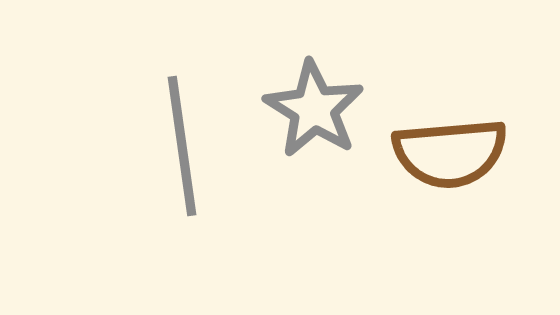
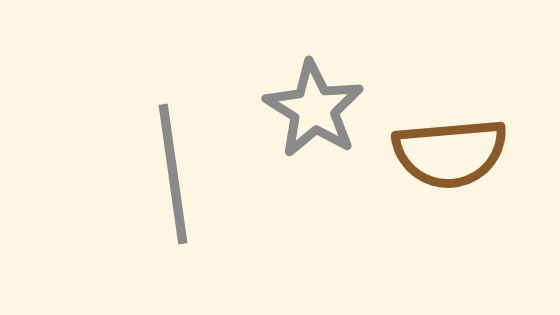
gray line: moved 9 px left, 28 px down
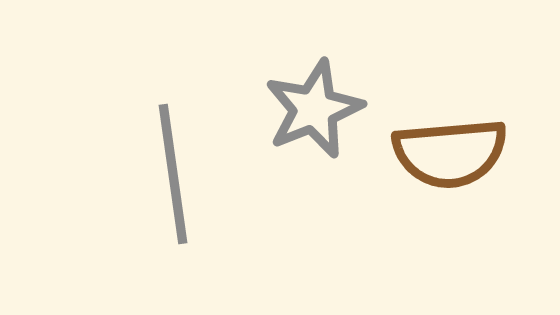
gray star: rotated 18 degrees clockwise
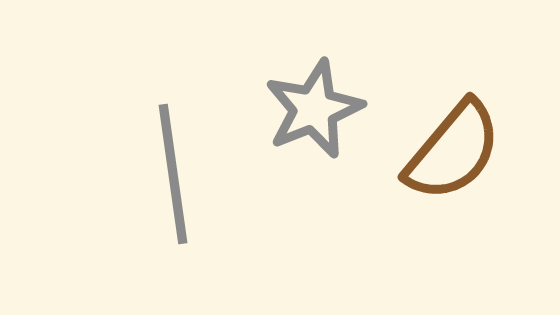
brown semicircle: moved 3 px right, 2 px up; rotated 45 degrees counterclockwise
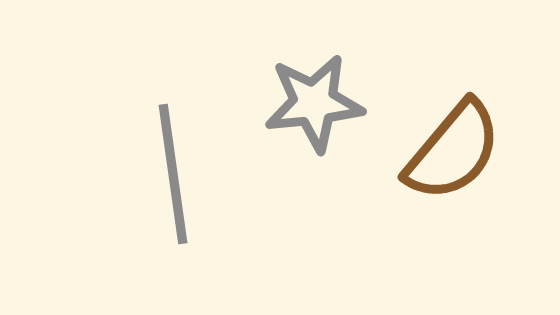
gray star: moved 6 px up; rotated 16 degrees clockwise
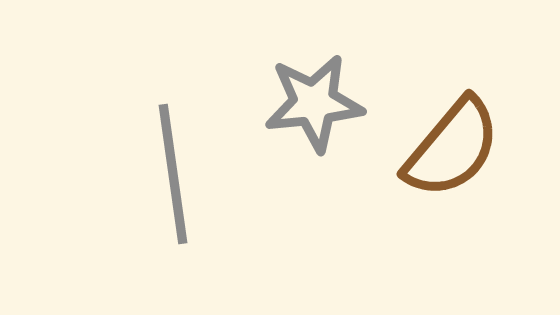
brown semicircle: moved 1 px left, 3 px up
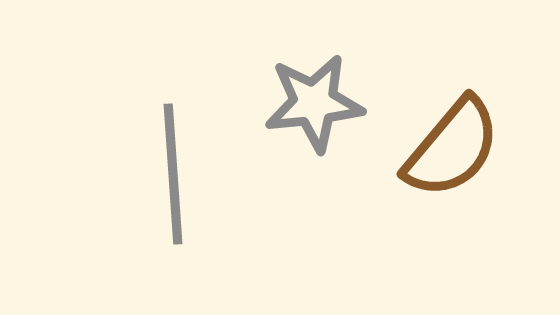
gray line: rotated 4 degrees clockwise
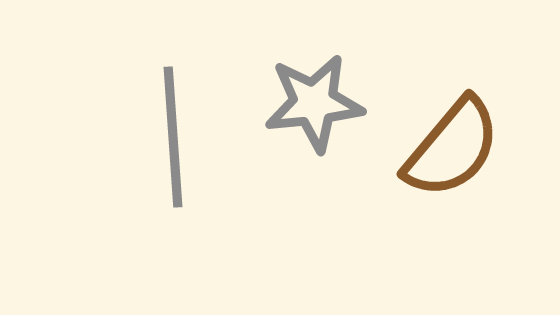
gray line: moved 37 px up
